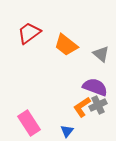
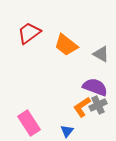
gray triangle: rotated 12 degrees counterclockwise
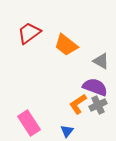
gray triangle: moved 7 px down
orange L-shape: moved 4 px left, 3 px up
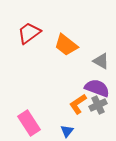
purple semicircle: moved 2 px right, 1 px down
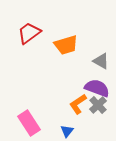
orange trapezoid: rotated 55 degrees counterclockwise
gray cross: rotated 18 degrees counterclockwise
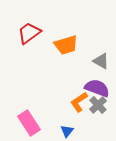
orange L-shape: moved 1 px right, 2 px up
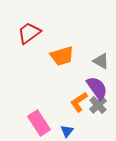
orange trapezoid: moved 4 px left, 11 px down
purple semicircle: rotated 35 degrees clockwise
pink rectangle: moved 10 px right
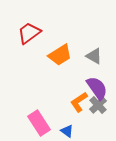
orange trapezoid: moved 2 px left, 1 px up; rotated 15 degrees counterclockwise
gray triangle: moved 7 px left, 5 px up
blue triangle: rotated 32 degrees counterclockwise
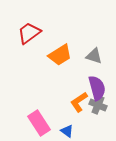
gray triangle: rotated 12 degrees counterclockwise
purple semicircle: rotated 20 degrees clockwise
gray cross: rotated 24 degrees counterclockwise
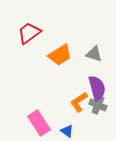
gray triangle: moved 2 px up
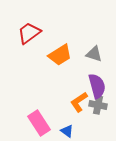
purple semicircle: moved 2 px up
gray cross: rotated 12 degrees counterclockwise
